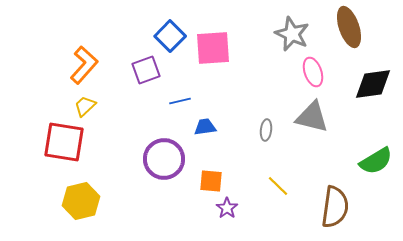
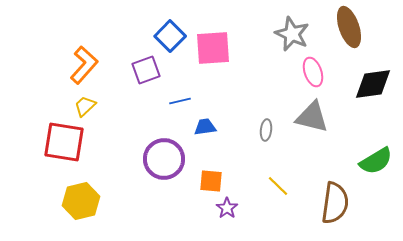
brown semicircle: moved 4 px up
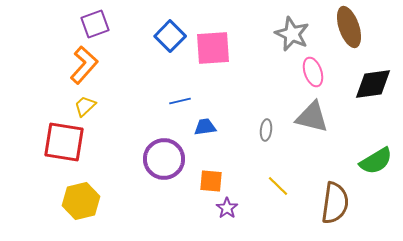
purple square: moved 51 px left, 46 px up
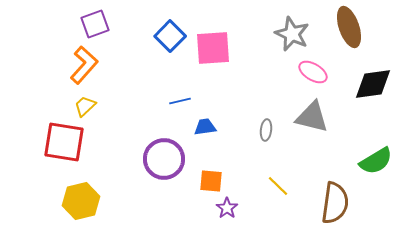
pink ellipse: rotated 40 degrees counterclockwise
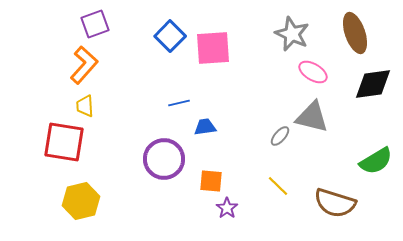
brown ellipse: moved 6 px right, 6 px down
blue line: moved 1 px left, 2 px down
yellow trapezoid: rotated 50 degrees counterclockwise
gray ellipse: moved 14 px right, 6 px down; rotated 35 degrees clockwise
brown semicircle: rotated 99 degrees clockwise
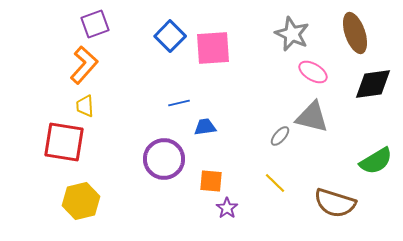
yellow line: moved 3 px left, 3 px up
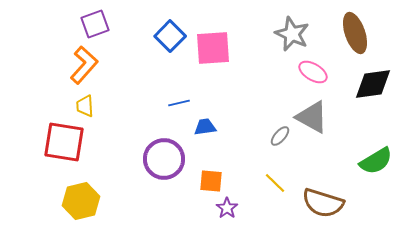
gray triangle: rotated 15 degrees clockwise
brown semicircle: moved 12 px left
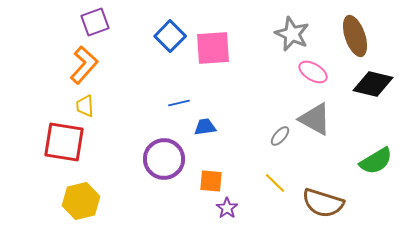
purple square: moved 2 px up
brown ellipse: moved 3 px down
black diamond: rotated 21 degrees clockwise
gray triangle: moved 3 px right, 2 px down
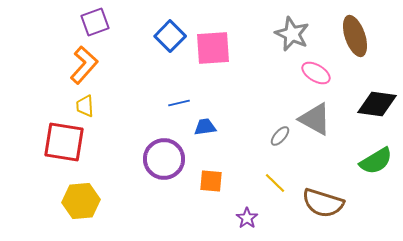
pink ellipse: moved 3 px right, 1 px down
black diamond: moved 4 px right, 20 px down; rotated 6 degrees counterclockwise
yellow hexagon: rotated 9 degrees clockwise
purple star: moved 20 px right, 10 px down
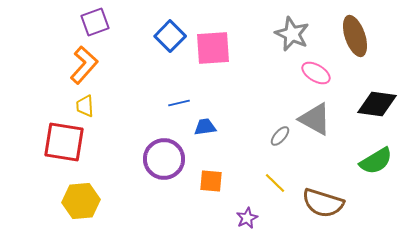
purple star: rotated 10 degrees clockwise
